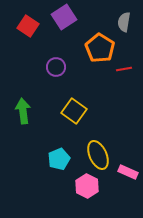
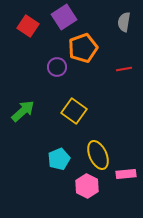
orange pentagon: moved 17 px left; rotated 20 degrees clockwise
purple circle: moved 1 px right
green arrow: rotated 55 degrees clockwise
pink rectangle: moved 2 px left, 2 px down; rotated 30 degrees counterclockwise
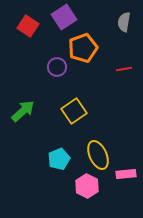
yellow square: rotated 20 degrees clockwise
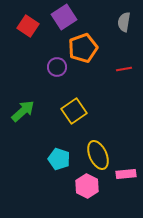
cyan pentagon: rotated 30 degrees counterclockwise
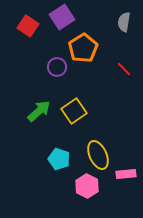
purple square: moved 2 px left
orange pentagon: rotated 12 degrees counterclockwise
red line: rotated 56 degrees clockwise
green arrow: moved 16 px right
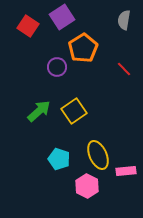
gray semicircle: moved 2 px up
pink rectangle: moved 3 px up
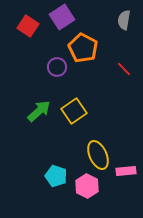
orange pentagon: rotated 12 degrees counterclockwise
cyan pentagon: moved 3 px left, 17 px down
